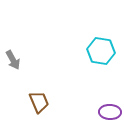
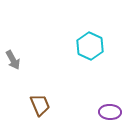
cyan hexagon: moved 11 px left, 5 px up; rotated 16 degrees clockwise
brown trapezoid: moved 1 px right, 3 px down
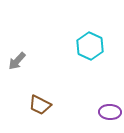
gray arrow: moved 4 px right, 1 px down; rotated 72 degrees clockwise
brown trapezoid: rotated 140 degrees clockwise
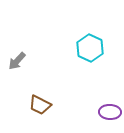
cyan hexagon: moved 2 px down
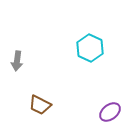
gray arrow: rotated 36 degrees counterclockwise
purple ellipse: rotated 40 degrees counterclockwise
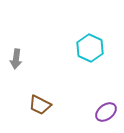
gray arrow: moved 1 px left, 2 px up
purple ellipse: moved 4 px left
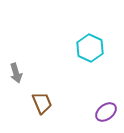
gray arrow: moved 14 px down; rotated 24 degrees counterclockwise
brown trapezoid: moved 2 px right, 2 px up; rotated 140 degrees counterclockwise
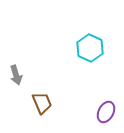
gray arrow: moved 2 px down
purple ellipse: rotated 25 degrees counterclockwise
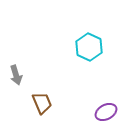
cyan hexagon: moved 1 px left, 1 px up
purple ellipse: rotated 35 degrees clockwise
